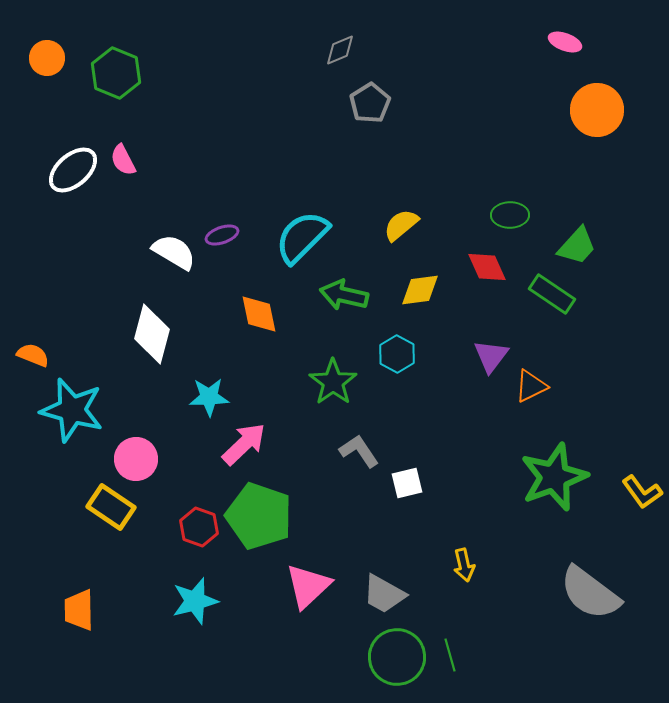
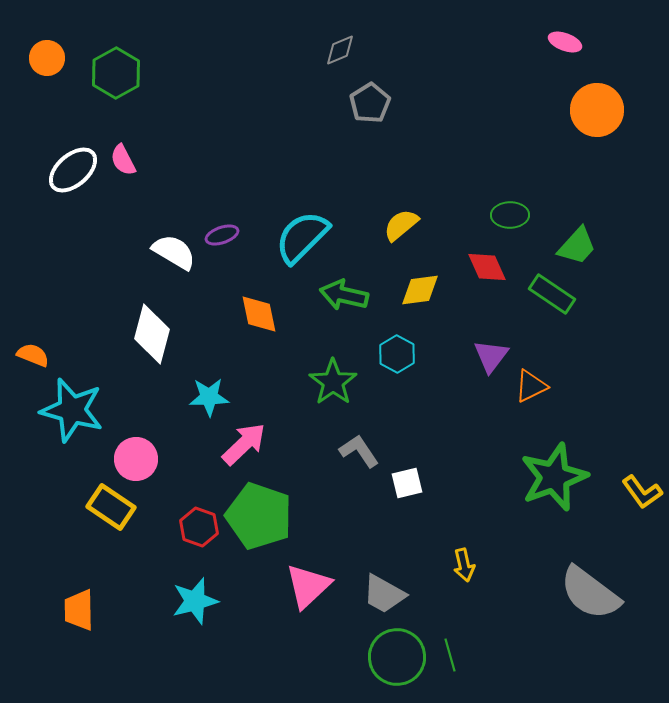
green hexagon at (116, 73): rotated 9 degrees clockwise
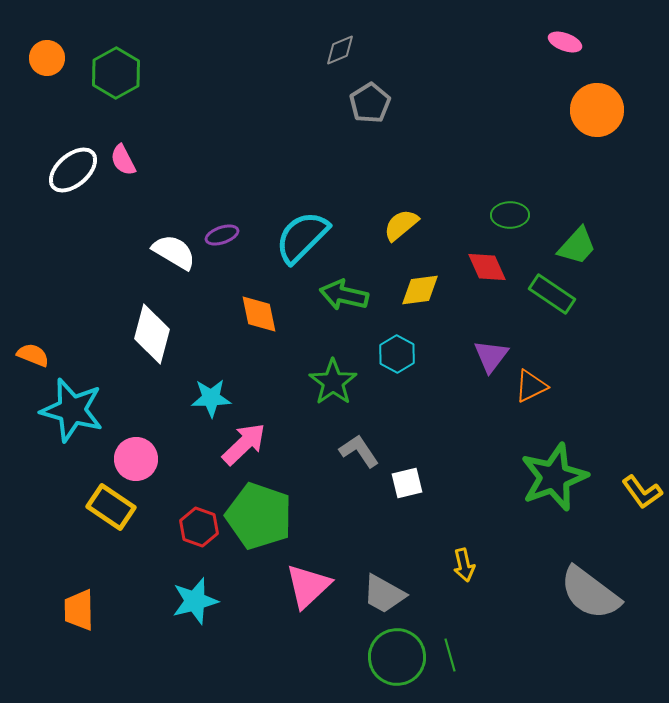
cyan star at (209, 397): moved 2 px right, 1 px down
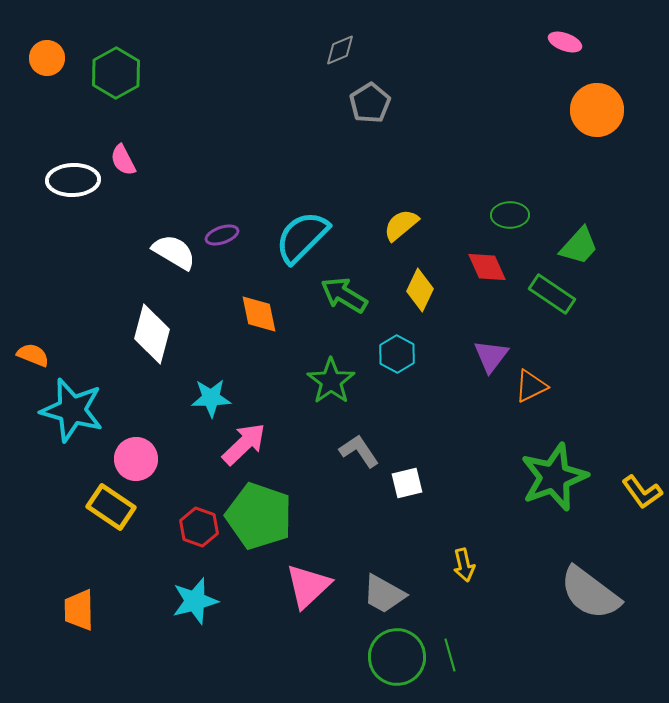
white ellipse at (73, 170): moved 10 px down; rotated 39 degrees clockwise
green trapezoid at (577, 246): moved 2 px right
yellow diamond at (420, 290): rotated 57 degrees counterclockwise
green arrow at (344, 295): rotated 18 degrees clockwise
green star at (333, 382): moved 2 px left, 1 px up
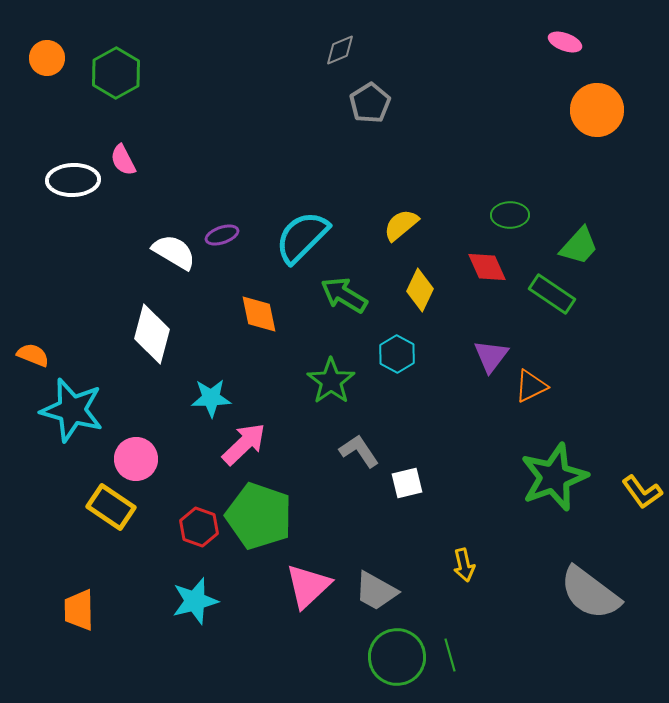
gray trapezoid at (384, 594): moved 8 px left, 3 px up
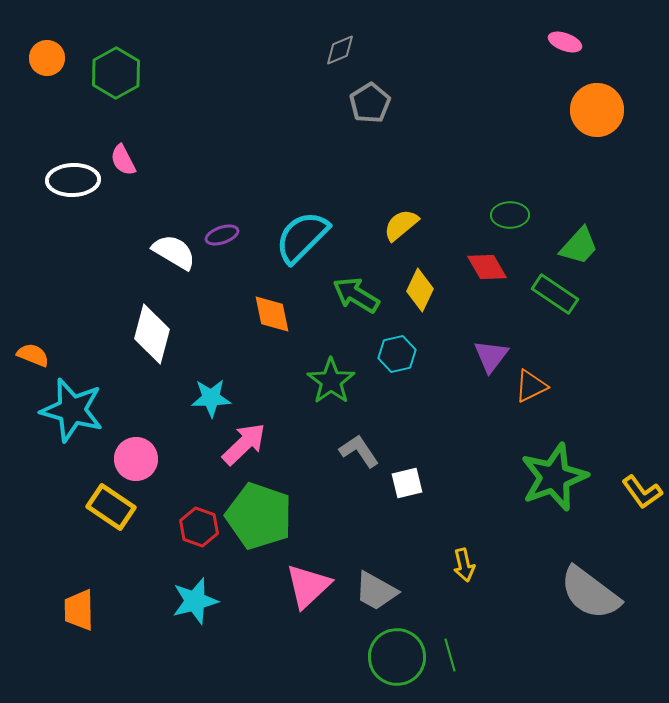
red diamond at (487, 267): rotated 6 degrees counterclockwise
green rectangle at (552, 294): moved 3 px right
green arrow at (344, 295): moved 12 px right
orange diamond at (259, 314): moved 13 px right
cyan hexagon at (397, 354): rotated 18 degrees clockwise
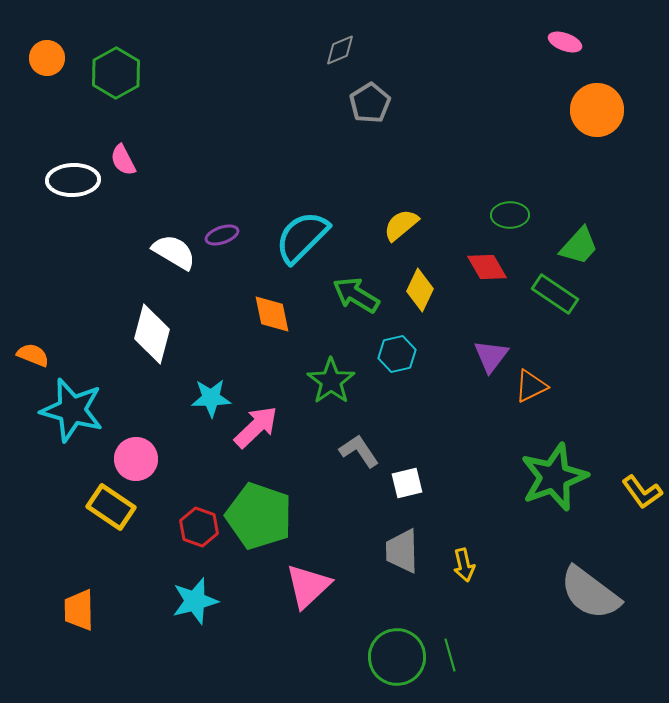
pink arrow at (244, 444): moved 12 px right, 17 px up
gray trapezoid at (376, 591): moved 26 px right, 40 px up; rotated 60 degrees clockwise
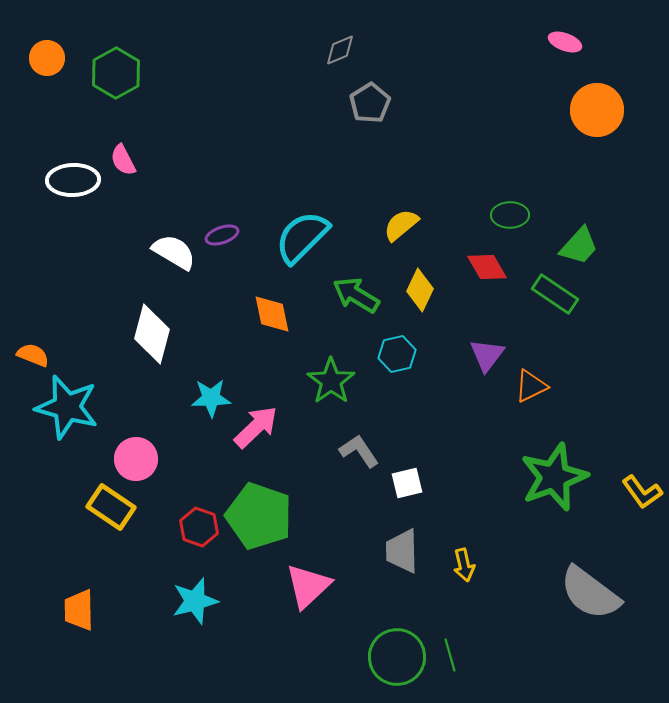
purple triangle at (491, 356): moved 4 px left, 1 px up
cyan star at (72, 410): moved 5 px left, 3 px up
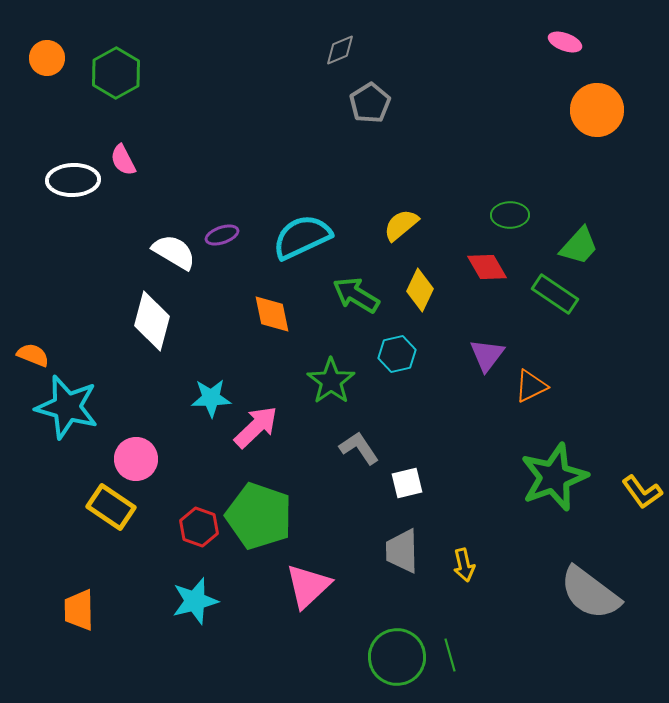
cyan semicircle at (302, 237): rotated 20 degrees clockwise
white diamond at (152, 334): moved 13 px up
gray L-shape at (359, 451): moved 3 px up
